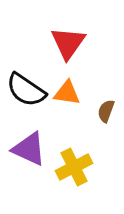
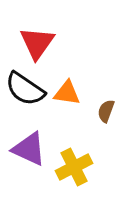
red triangle: moved 31 px left
black semicircle: moved 1 px left, 1 px up
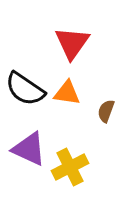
red triangle: moved 35 px right
yellow cross: moved 4 px left
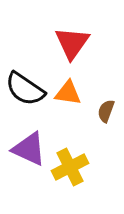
orange triangle: moved 1 px right
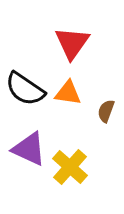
yellow cross: rotated 21 degrees counterclockwise
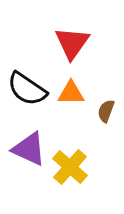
black semicircle: moved 2 px right
orange triangle: moved 3 px right; rotated 8 degrees counterclockwise
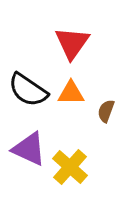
black semicircle: moved 1 px right, 1 px down
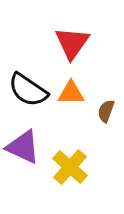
purple triangle: moved 6 px left, 2 px up
